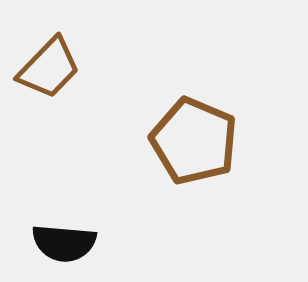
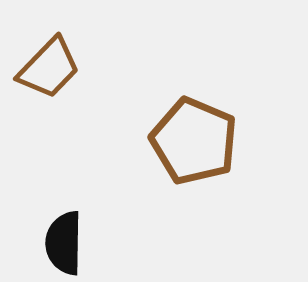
black semicircle: rotated 86 degrees clockwise
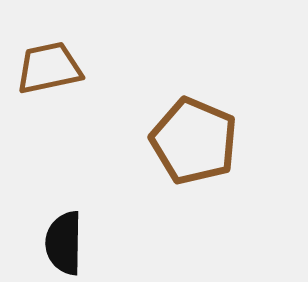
brown trapezoid: rotated 146 degrees counterclockwise
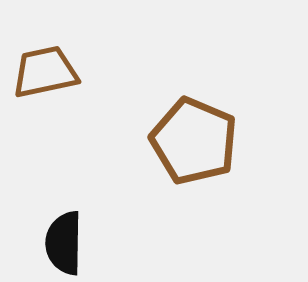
brown trapezoid: moved 4 px left, 4 px down
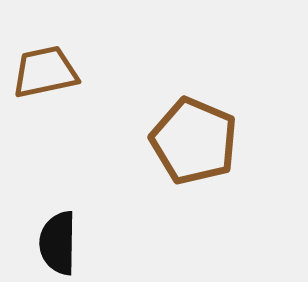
black semicircle: moved 6 px left
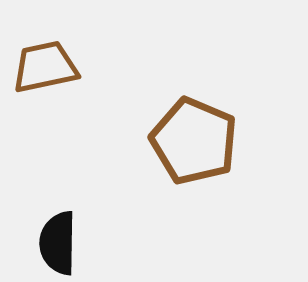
brown trapezoid: moved 5 px up
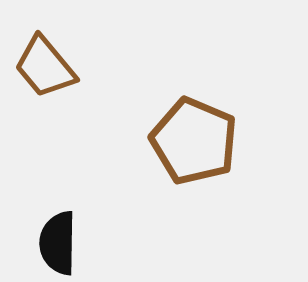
brown trapezoid: rotated 118 degrees counterclockwise
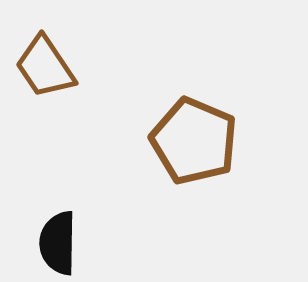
brown trapezoid: rotated 6 degrees clockwise
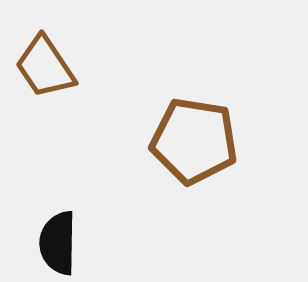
brown pentagon: rotated 14 degrees counterclockwise
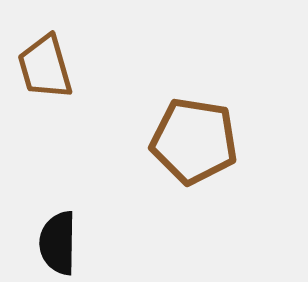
brown trapezoid: rotated 18 degrees clockwise
